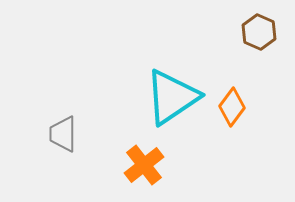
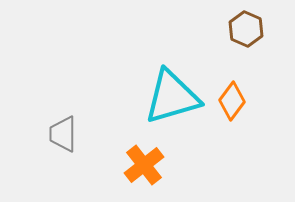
brown hexagon: moved 13 px left, 3 px up
cyan triangle: rotated 18 degrees clockwise
orange diamond: moved 6 px up
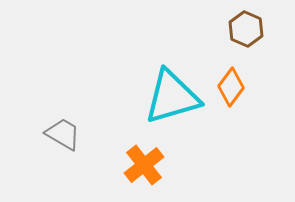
orange diamond: moved 1 px left, 14 px up
gray trapezoid: rotated 120 degrees clockwise
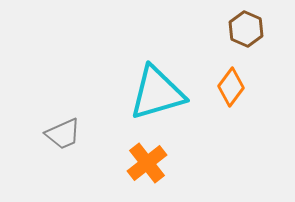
cyan triangle: moved 15 px left, 4 px up
gray trapezoid: rotated 126 degrees clockwise
orange cross: moved 3 px right, 2 px up
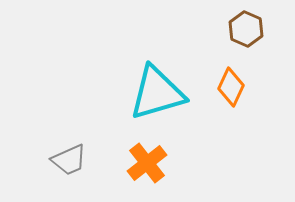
orange diamond: rotated 12 degrees counterclockwise
gray trapezoid: moved 6 px right, 26 px down
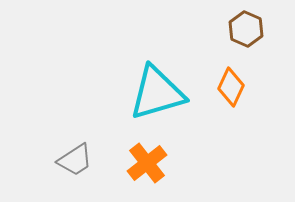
gray trapezoid: moved 6 px right; rotated 9 degrees counterclockwise
